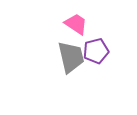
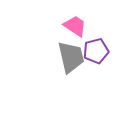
pink trapezoid: moved 1 px left, 2 px down
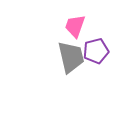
pink trapezoid: rotated 105 degrees counterclockwise
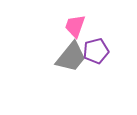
gray trapezoid: rotated 52 degrees clockwise
